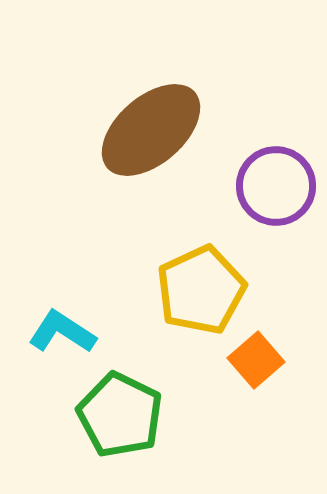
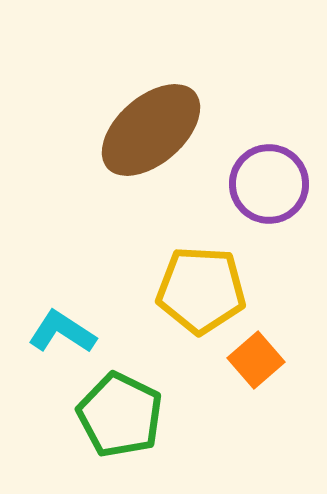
purple circle: moved 7 px left, 2 px up
yellow pentagon: rotated 28 degrees clockwise
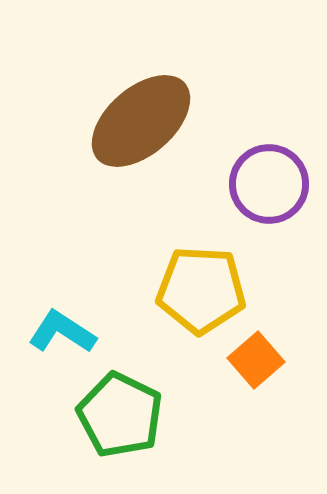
brown ellipse: moved 10 px left, 9 px up
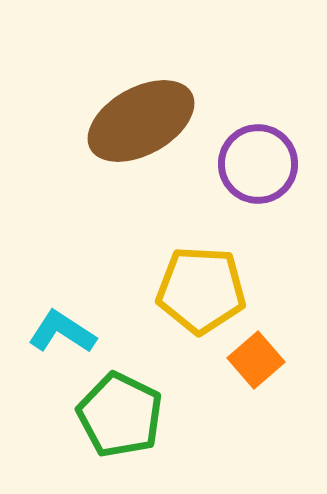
brown ellipse: rotated 12 degrees clockwise
purple circle: moved 11 px left, 20 px up
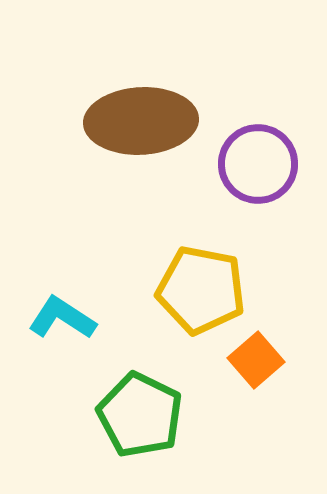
brown ellipse: rotated 26 degrees clockwise
yellow pentagon: rotated 8 degrees clockwise
cyan L-shape: moved 14 px up
green pentagon: moved 20 px right
